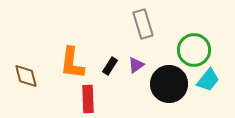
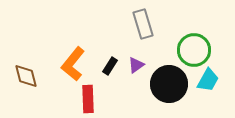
orange L-shape: moved 1 px right, 1 px down; rotated 32 degrees clockwise
cyan trapezoid: rotated 10 degrees counterclockwise
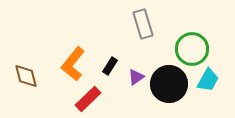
green circle: moved 2 px left, 1 px up
purple triangle: moved 12 px down
red rectangle: rotated 48 degrees clockwise
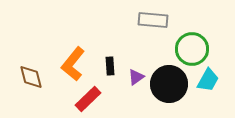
gray rectangle: moved 10 px right, 4 px up; rotated 68 degrees counterclockwise
black rectangle: rotated 36 degrees counterclockwise
brown diamond: moved 5 px right, 1 px down
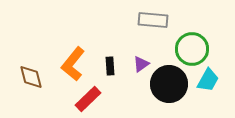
purple triangle: moved 5 px right, 13 px up
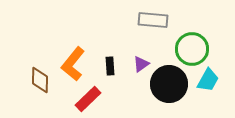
brown diamond: moved 9 px right, 3 px down; rotated 16 degrees clockwise
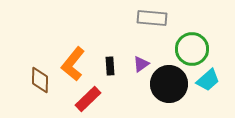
gray rectangle: moved 1 px left, 2 px up
cyan trapezoid: rotated 20 degrees clockwise
